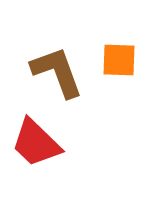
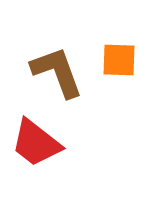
red trapezoid: rotated 6 degrees counterclockwise
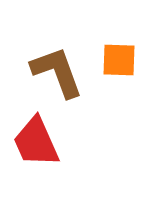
red trapezoid: moved 1 px up; rotated 28 degrees clockwise
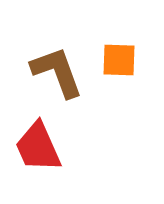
red trapezoid: moved 2 px right, 5 px down
